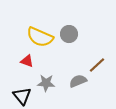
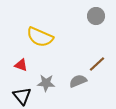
gray circle: moved 27 px right, 18 px up
red triangle: moved 6 px left, 4 px down
brown line: moved 1 px up
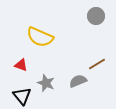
brown line: rotated 12 degrees clockwise
gray star: rotated 18 degrees clockwise
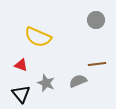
gray circle: moved 4 px down
yellow semicircle: moved 2 px left
brown line: rotated 24 degrees clockwise
black triangle: moved 1 px left, 2 px up
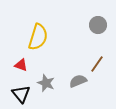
gray circle: moved 2 px right, 5 px down
yellow semicircle: rotated 96 degrees counterclockwise
brown line: rotated 48 degrees counterclockwise
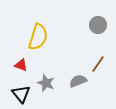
brown line: moved 1 px right
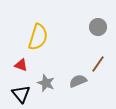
gray circle: moved 2 px down
